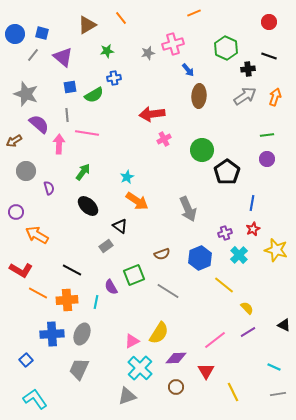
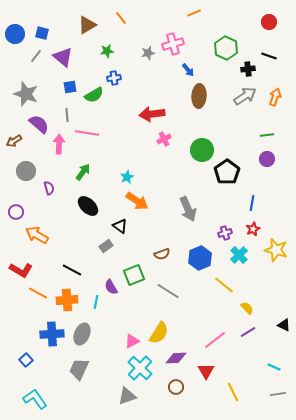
gray line at (33, 55): moved 3 px right, 1 px down
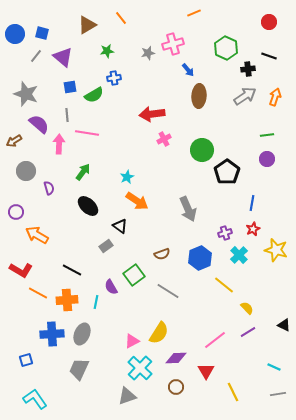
green square at (134, 275): rotated 15 degrees counterclockwise
blue square at (26, 360): rotated 24 degrees clockwise
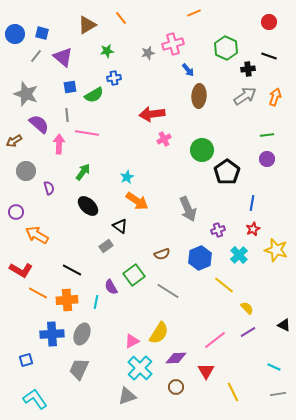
purple cross at (225, 233): moved 7 px left, 3 px up
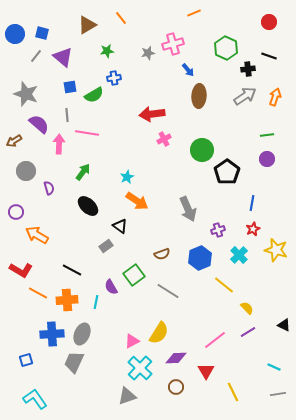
gray trapezoid at (79, 369): moved 5 px left, 7 px up
